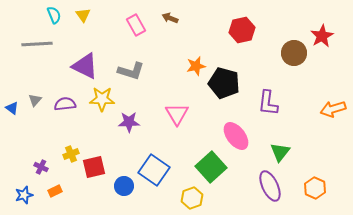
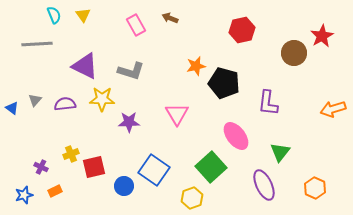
purple ellipse: moved 6 px left, 1 px up
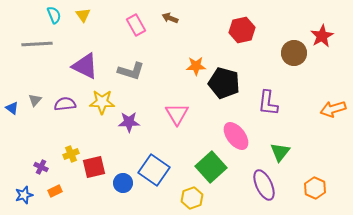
orange star: rotated 12 degrees clockwise
yellow star: moved 3 px down
blue circle: moved 1 px left, 3 px up
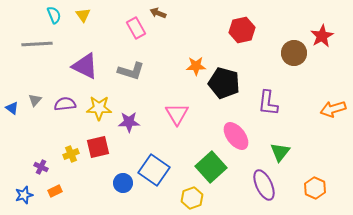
brown arrow: moved 12 px left, 5 px up
pink rectangle: moved 3 px down
yellow star: moved 3 px left, 6 px down
red square: moved 4 px right, 20 px up
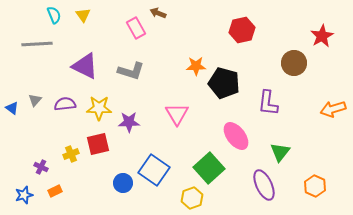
brown circle: moved 10 px down
red square: moved 3 px up
green square: moved 2 px left, 1 px down
orange hexagon: moved 2 px up
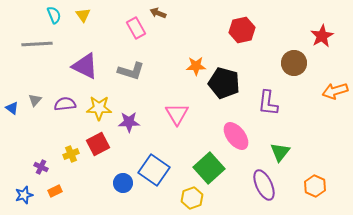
orange arrow: moved 2 px right, 18 px up
red square: rotated 15 degrees counterclockwise
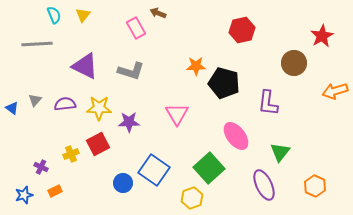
yellow triangle: rotated 14 degrees clockwise
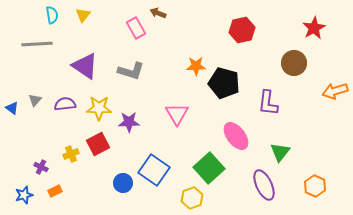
cyan semicircle: moved 2 px left; rotated 12 degrees clockwise
red star: moved 8 px left, 8 px up
purple triangle: rotated 8 degrees clockwise
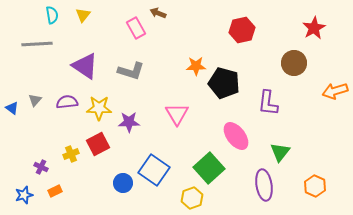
purple semicircle: moved 2 px right, 2 px up
purple ellipse: rotated 16 degrees clockwise
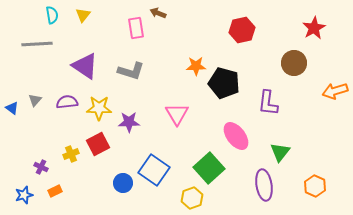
pink rectangle: rotated 20 degrees clockwise
